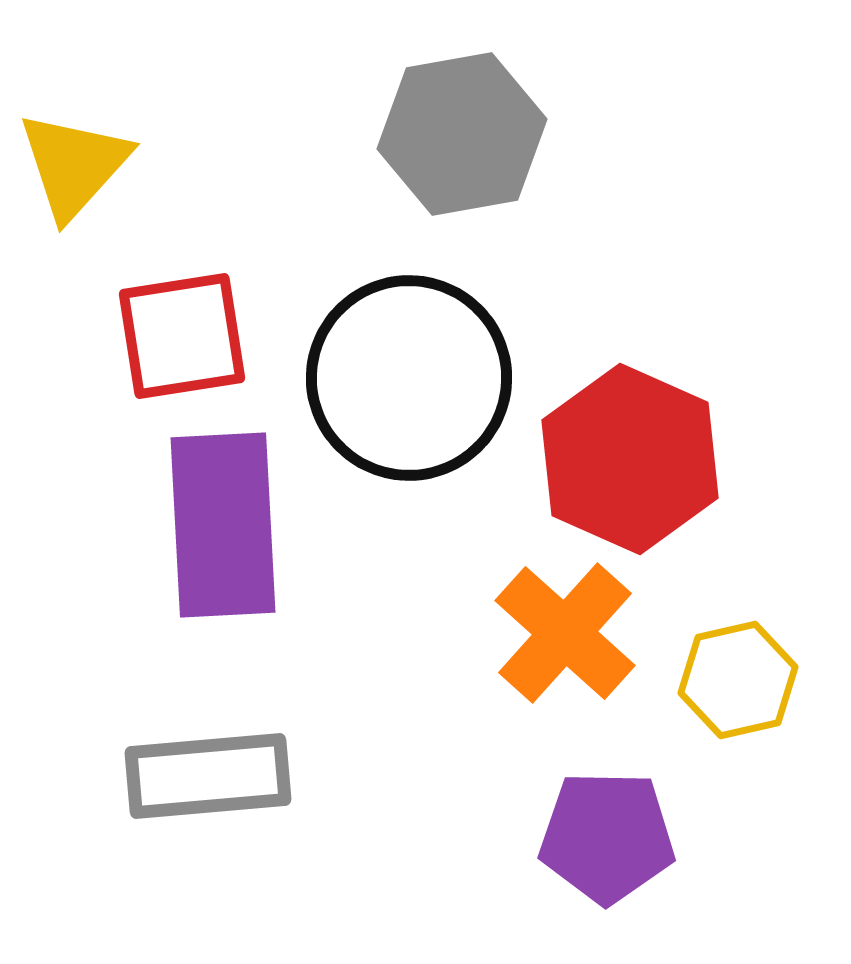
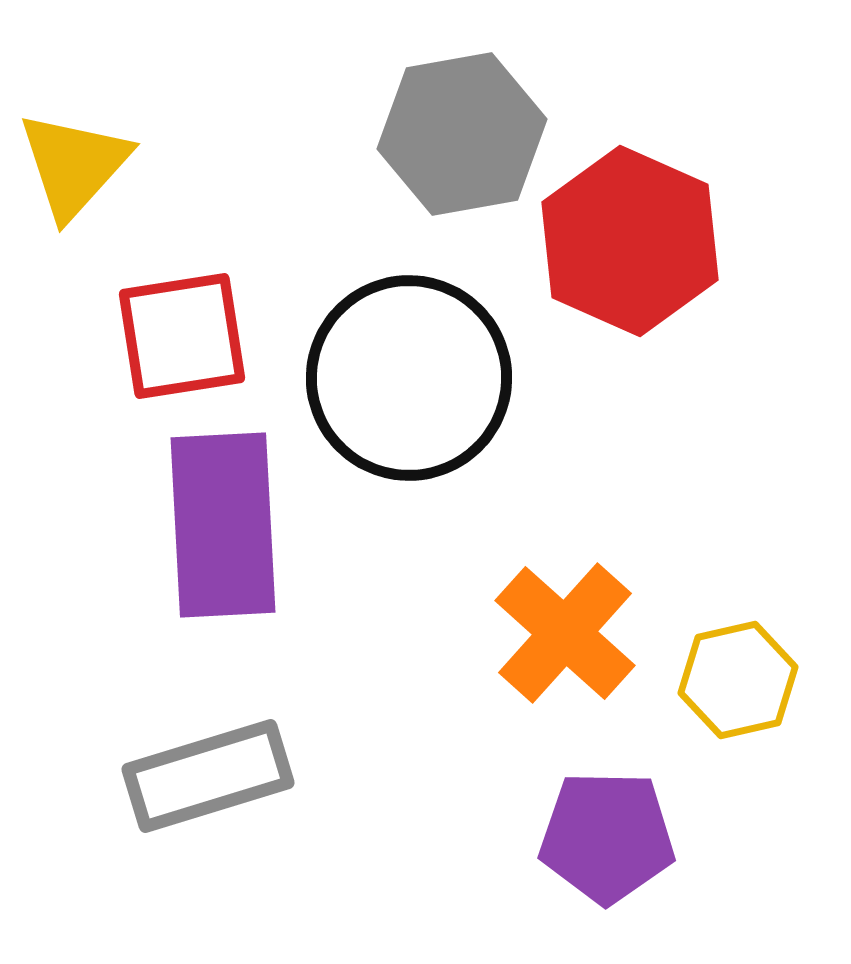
red hexagon: moved 218 px up
gray rectangle: rotated 12 degrees counterclockwise
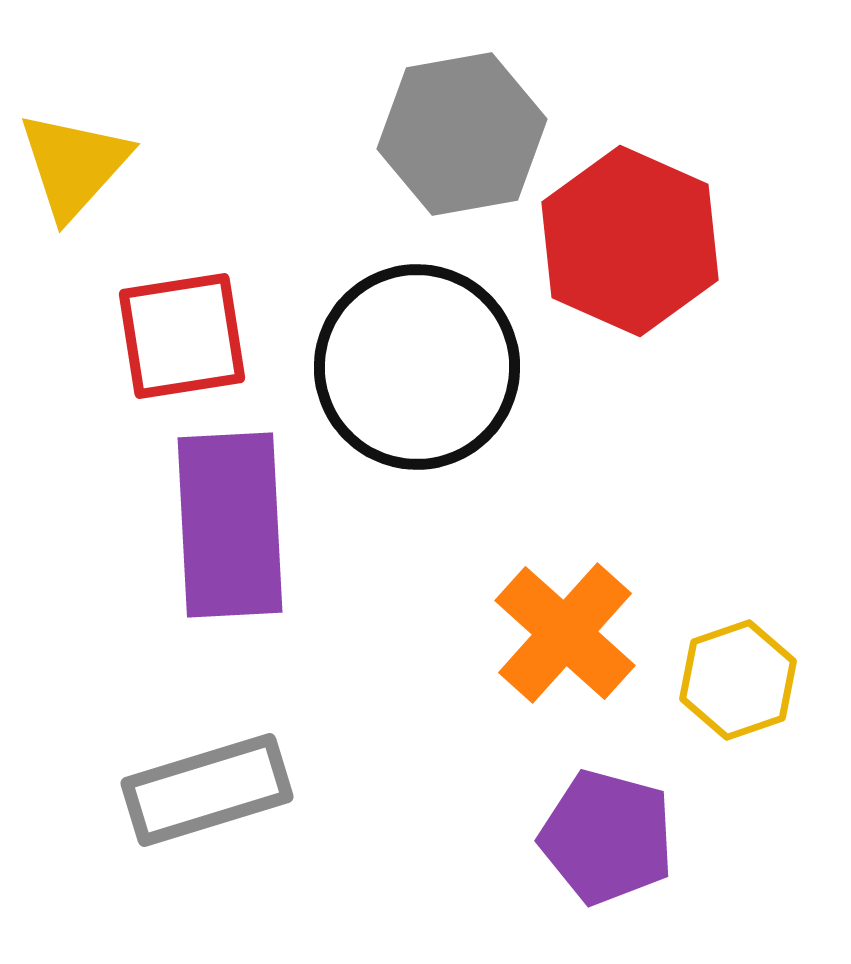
black circle: moved 8 px right, 11 px up
purple rectangle: moved 7 px right
yellow hexagon: rotated 6 degrees counterclockwise
gray rectangle: moved 1 px left, 14 px down
purple pentagon: rotated 14 degrees clockwise
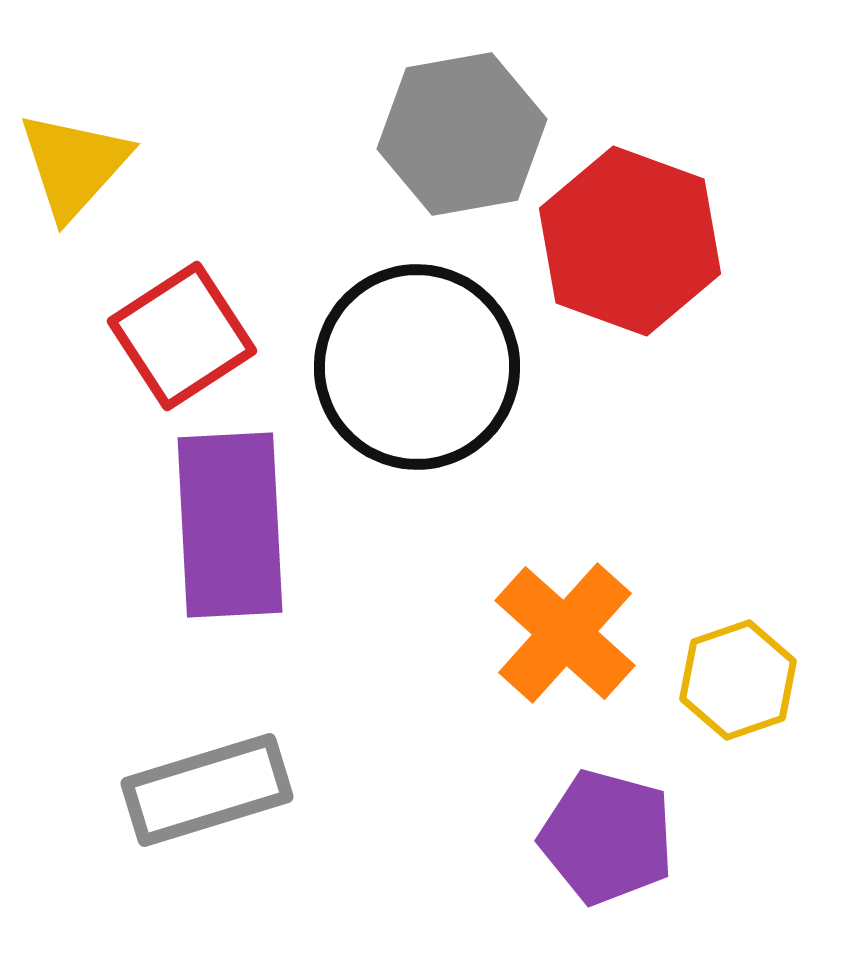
red hexagon: rotated 4 degrees counterclockwise
red square: rotated 24 degrees counterclockwise
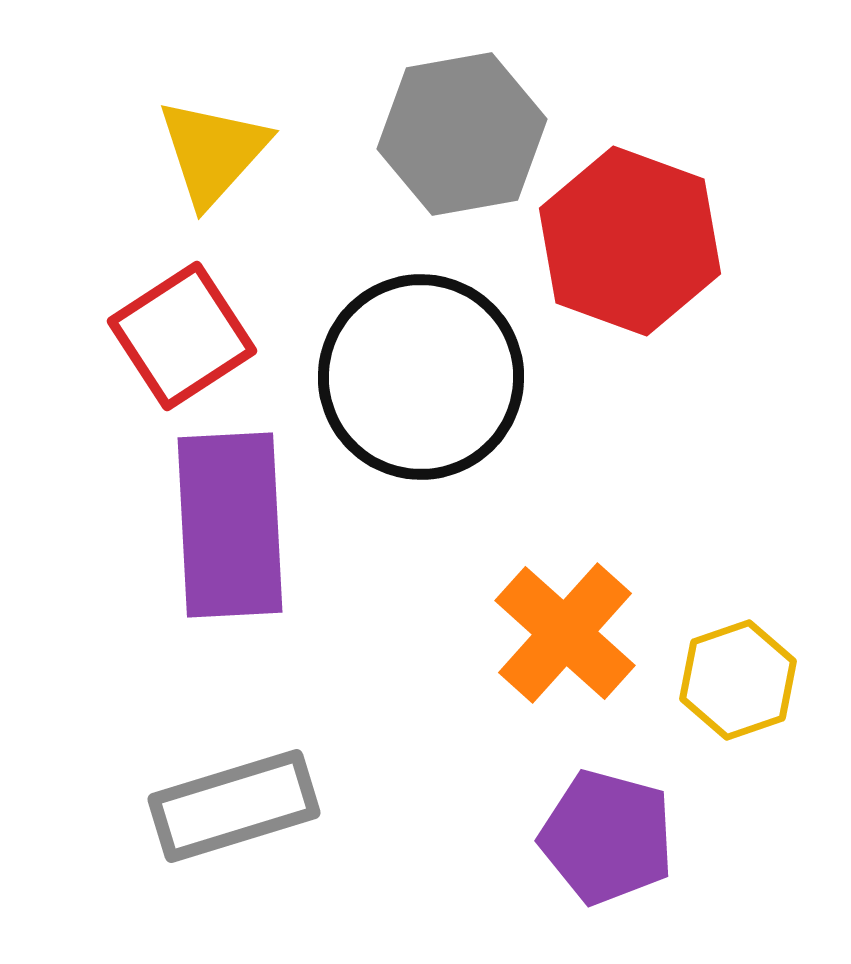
yellow triangle: moved 139 px right, 13 px up
black circle: moved 4 px right, 10 px down
gray rectangle: moved 27 px right, 16 px down
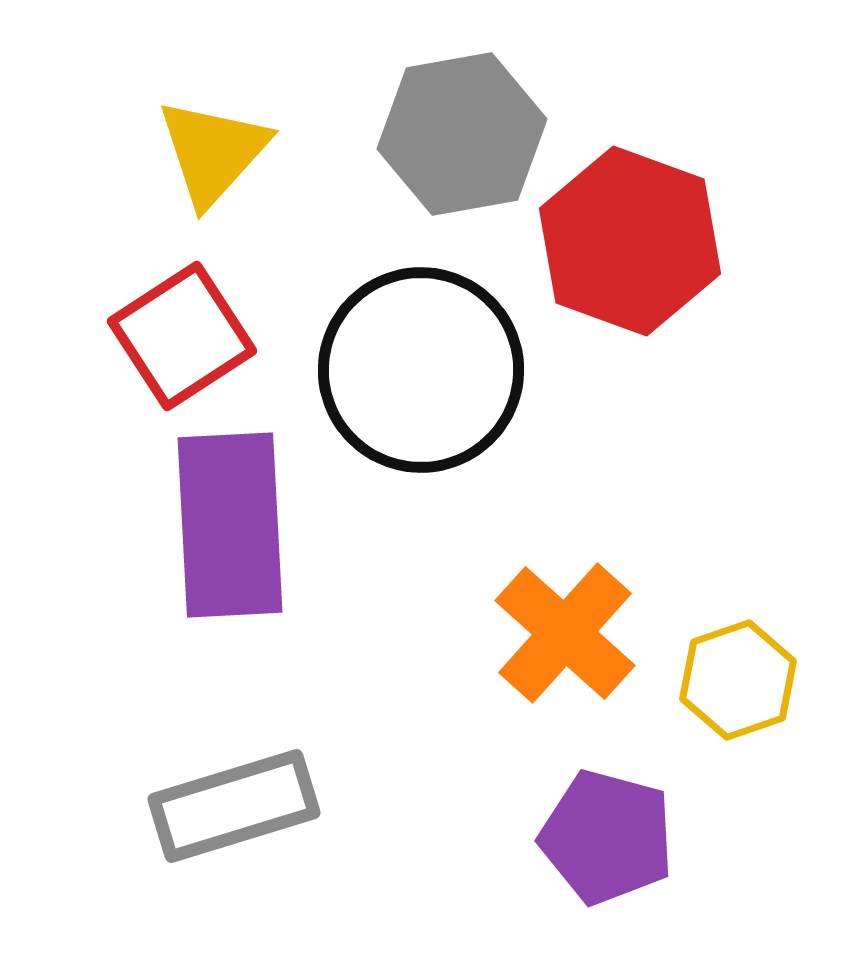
black circle: moved 7 px up
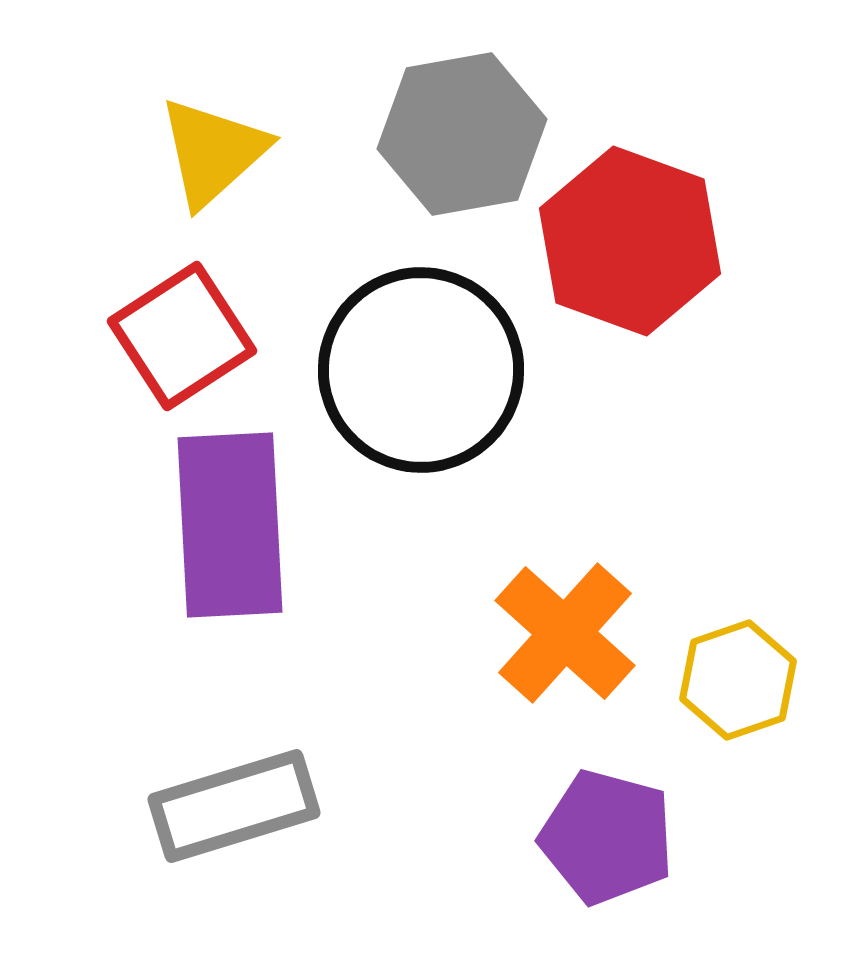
yellow triangle: rotated 6 degrees clockwise
